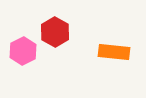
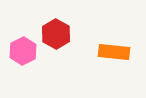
red hexagon: moved 1 px right, 2 px down
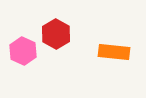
pink hexagon: rotated 8 degrees counterclockwise
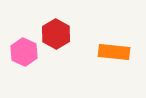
pink hexagon: moved 1 px right, 1 px down
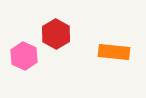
pink hexagon: moved 4 px down
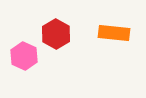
orange rectangle: moved 19 px up
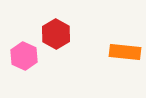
orange rectangle: moved 11 px right, 19 px down
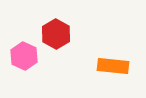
orange rectangle: moved 12 px left, 14 px down
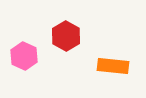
red hexagon: moved 10 px right, 2 px down
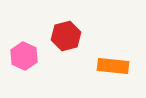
red hexagon: rotated 16 degrees clockwise
